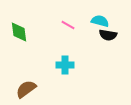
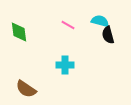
black semicircle: rotated 66 degrees clockwise
brown semicircle: rotated 110 degrees counterclockwise
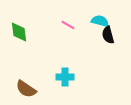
cyan cross: moved 12 px down
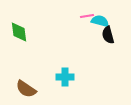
pink line: moved 19 px right, 9 px up; rotated 40 degrees counterclockwise
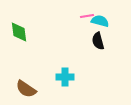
black semicircle: moved 10 px left, 6 px down
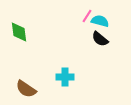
pink line: rotated 48 degrees counterclockwise
black semicircle: moved 2 px right, 2 px up; rotated 36 degrees counterclockwise
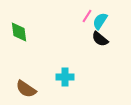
cyan semicircle: rotated 72 degrees counterclockwise
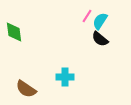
green diamond: moved 5 px left
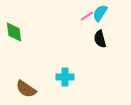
pink line: rotated 24 degrees clockwise
cyan semicircle: moved 8 px up
black semicircle: rotated 36 degrees clockwise
